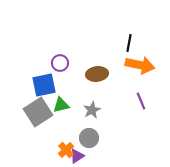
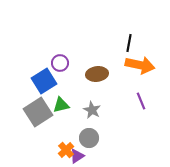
blue square: moved 4 px up; rotated 20 degrees counterclockwise
gray star: rotated 18 degrees counterclockwise
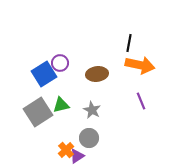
blue square: moved 7 px up
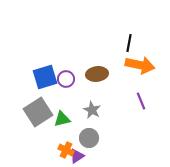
purple circle: moved 6 px right, 16 px down
blue square: moved 1 px right, 3 px down; rotated 15 degrees clockwise
green triangle: moved 1 px right, 14 px down
orange cross: rotated 21 degrees counterclockwise
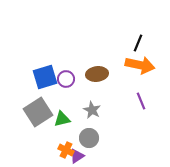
black line: moved 9 px right; rotated 12 degrees clockwise
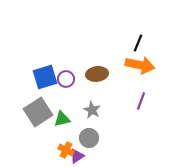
purple line: rotated 42 degrees clockwise
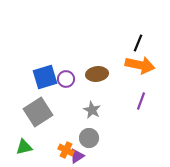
green triangle: moved 38 px left, 28 px down
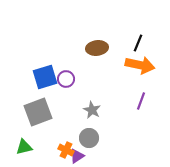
brown ellipse: moved 26 px up
gray square: rotated 12 degrees clockwise
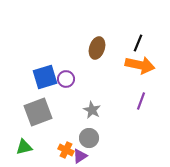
brown ellipse: rotated 65 degrees counterclockwise
purple triangle: moved 3 px right
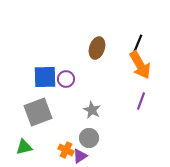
orange arrow: rotated 48 degrees clockwise
blue square: rotated 15 degrees clockwise
